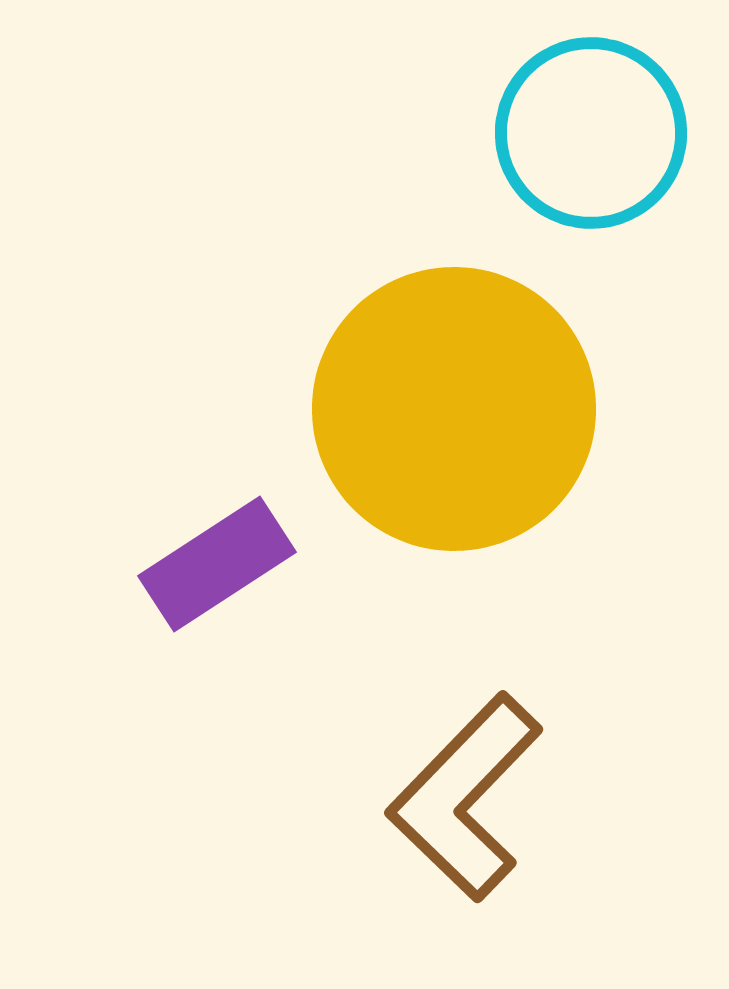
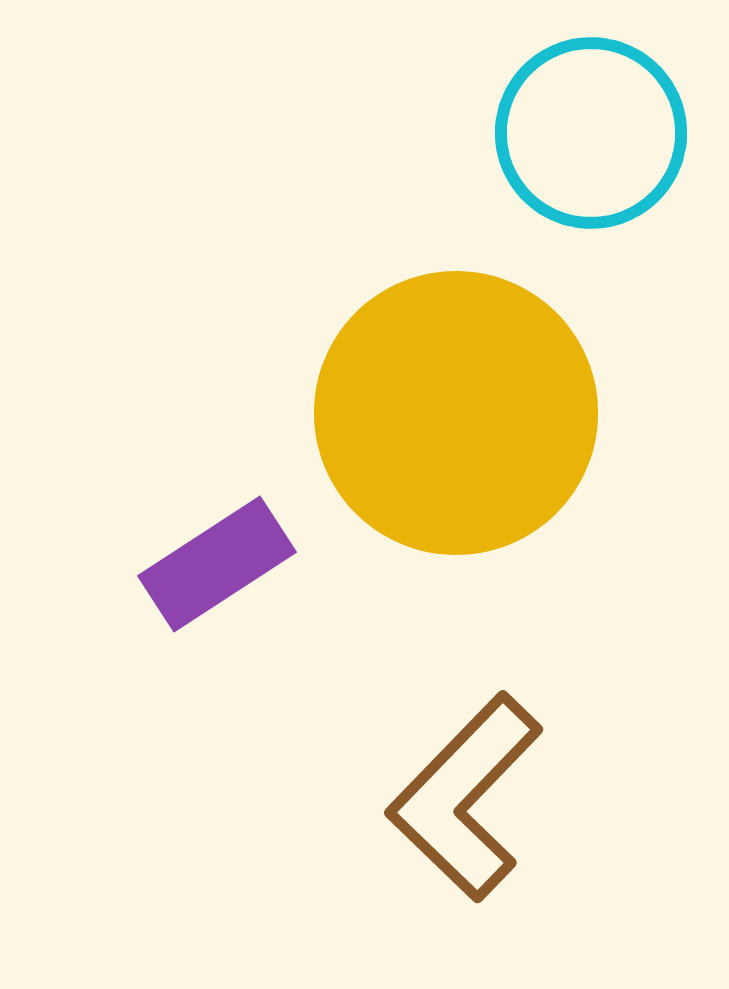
yellow circle: moved 2 px right, 4 px down
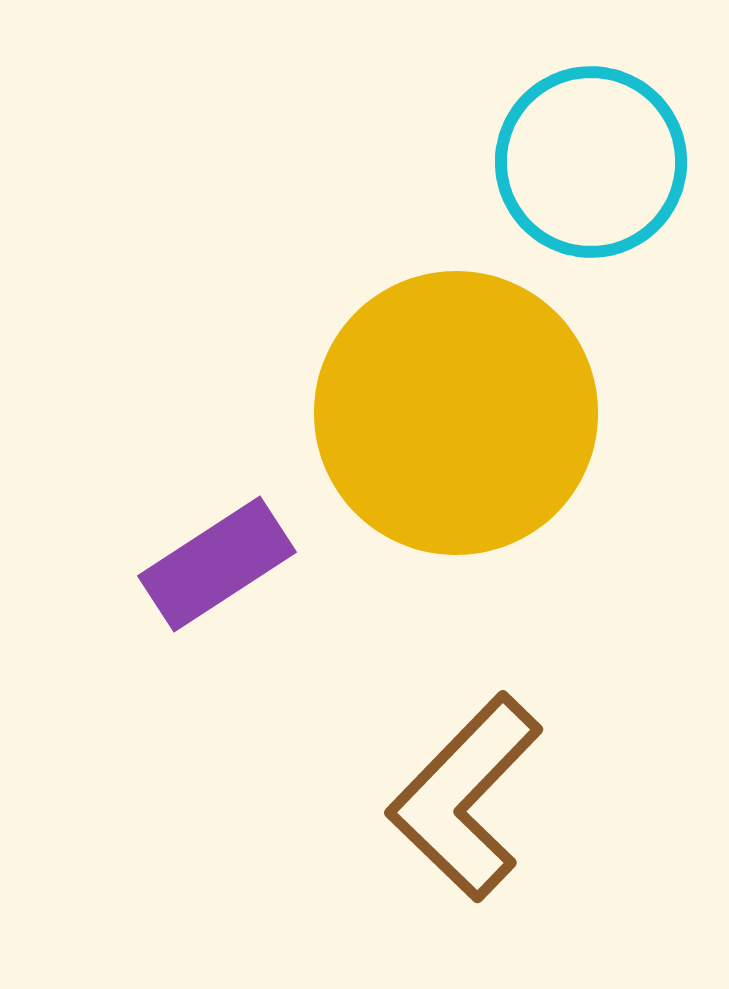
cyan circle: moved 29 px down
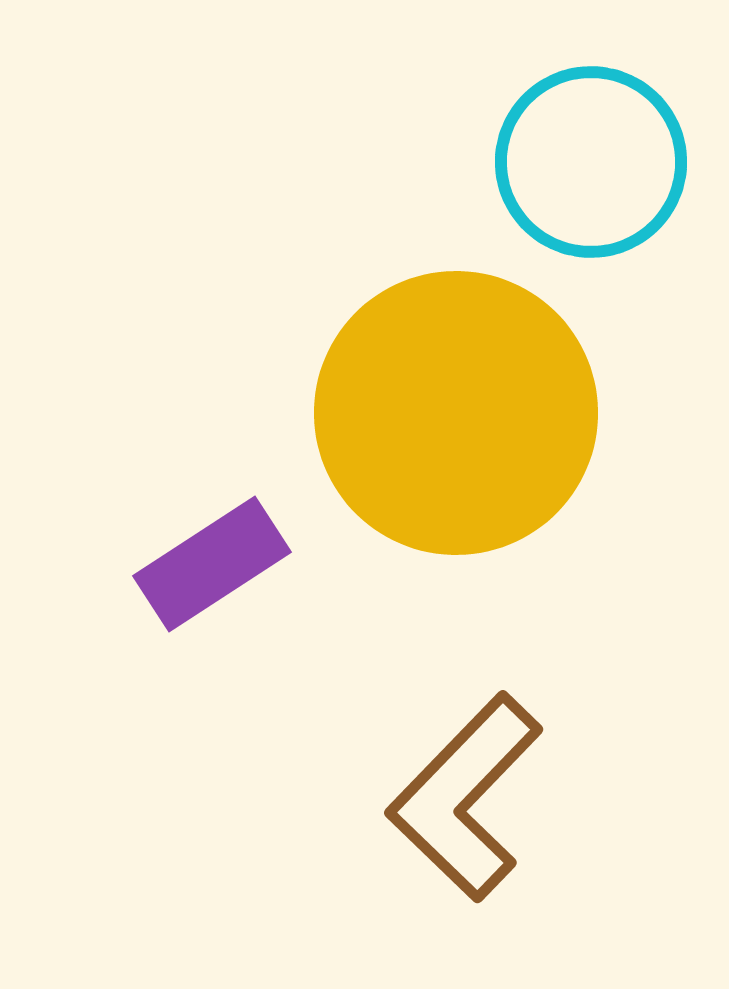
purple rectangle: moved 5 px left
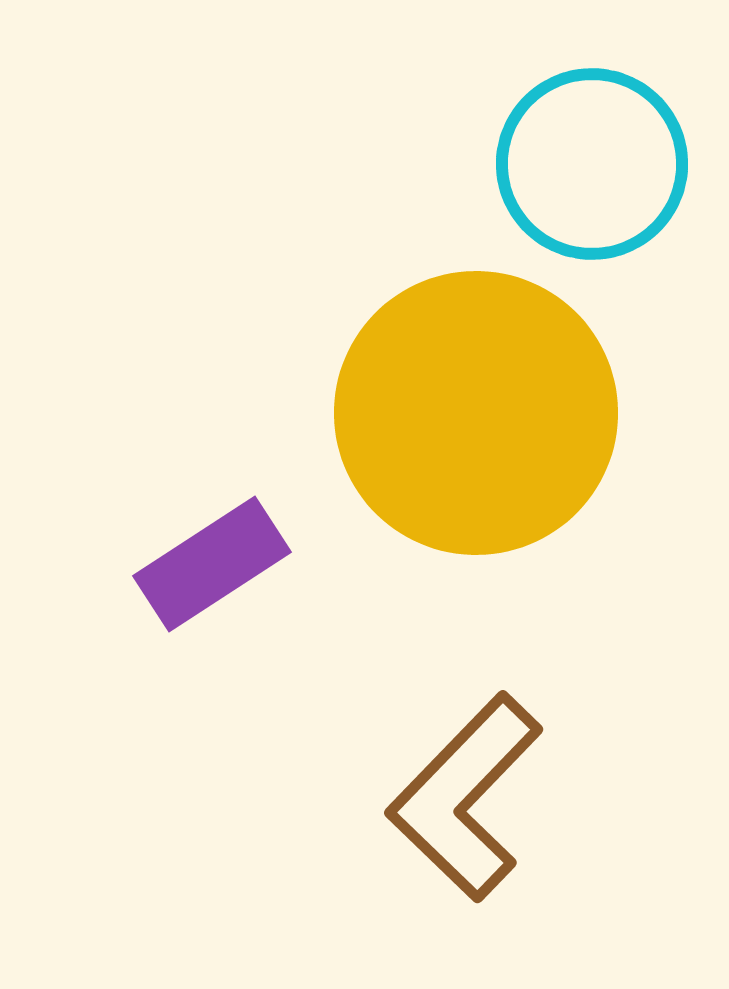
cyan circle: moved 1 px right, 2 px down
yellow circle: moved 20 px right
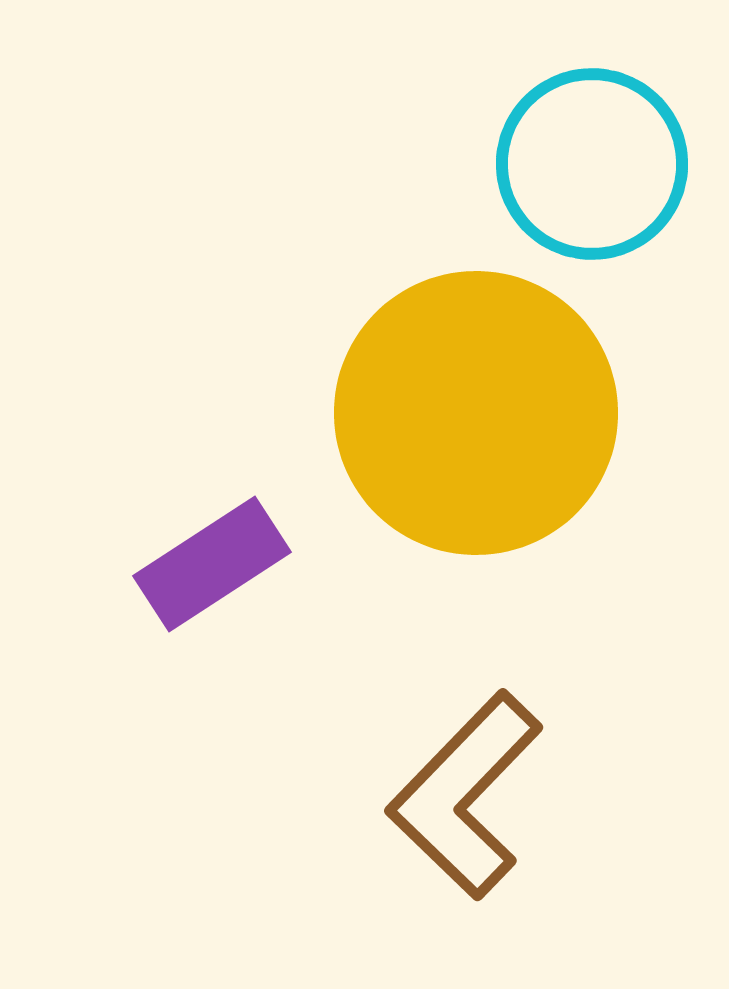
brown L-shape: moved 2 px up
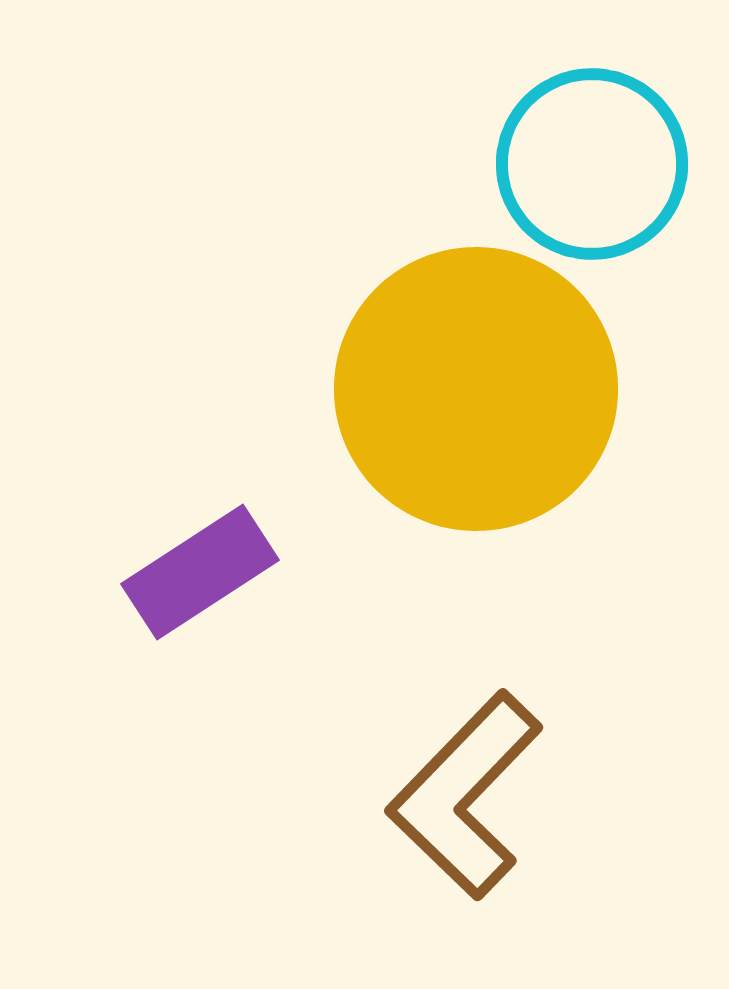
yellow circle: moved 24 px up
purple rectangle: moved 12 px left, 8 px down
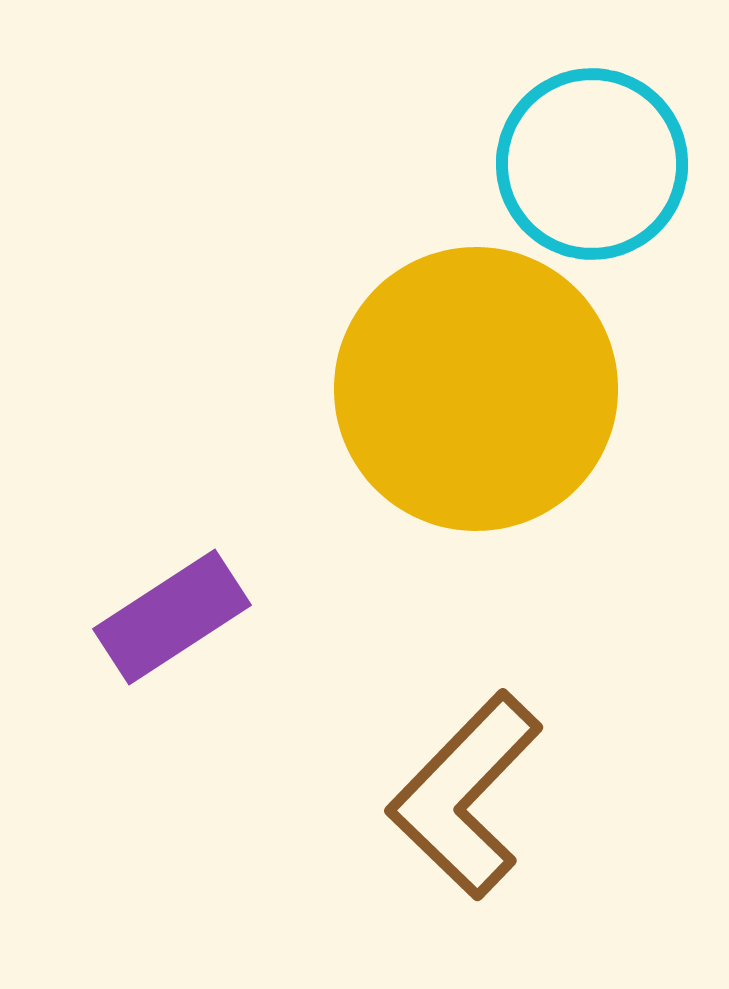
purple rectangle: moved 28 px left, 45 px down
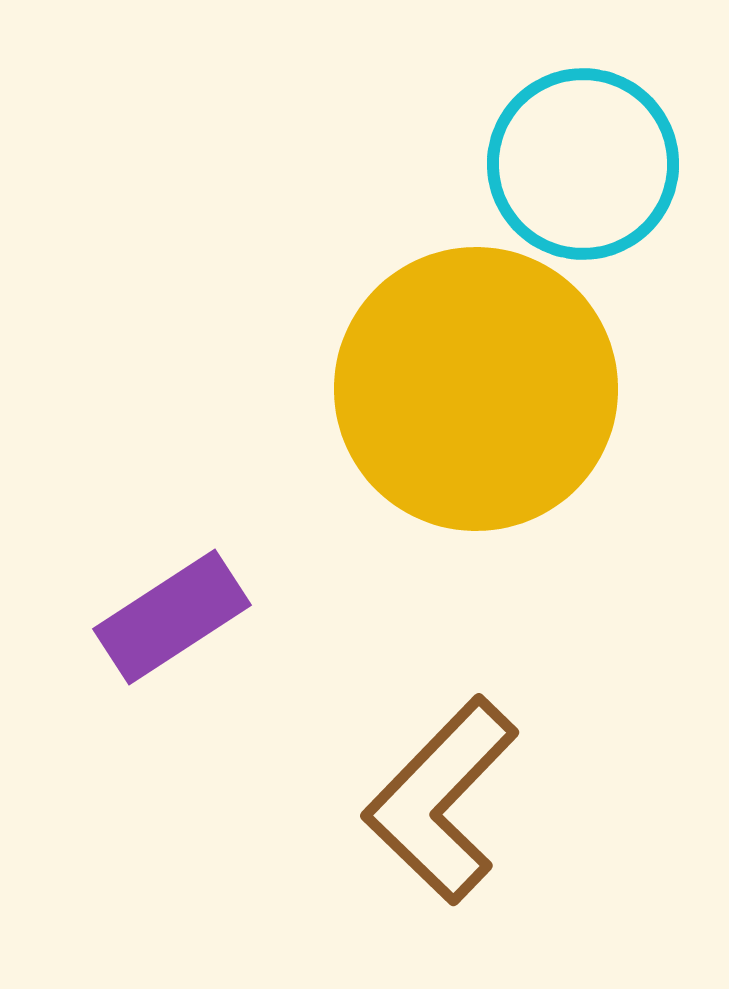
cyan circle: moved 9 px left
brown L-shape: moved 24 px left, 5 px down
